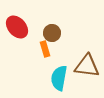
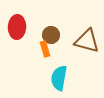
red ellipse: rotated 45 degrees clockwise
brown circle: moved 1 px left, 2 px down
brown triangle: moved 25 px up; rotated 8 degrees clockwise
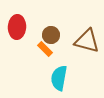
orange rectangle: rotated 28 degrees counterclockwise
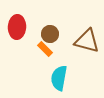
brown circle: moved 1 px left, 1 px up
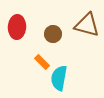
brown circle: moved 3 px right
brown triangle: moved 16 px up
orange rectangle: moved 3 px left, 13 px down
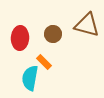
red ellipse: moved 3 px right, 11 px down
orange rectangle: moved 2 px right
cyan semicircle: moved 29 px left
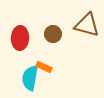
orange rectangle: moved 5 px down; rotated 21 degrees counterclockwise
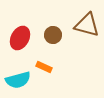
brown circle: moved 1 px down
red ellipse: rotated 25 degrees clockwise
cyan semicircle: moved 12 px left, 2 px down; rotated 115 degrees counterclockwise
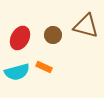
brown triangle: moved 1 px left, 1 px down
cyan semicircle: moved 1 px left, 8 px up
